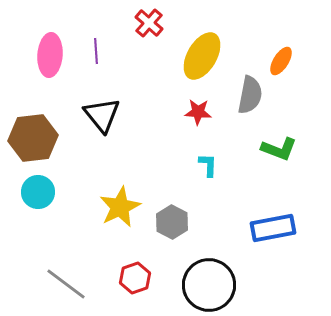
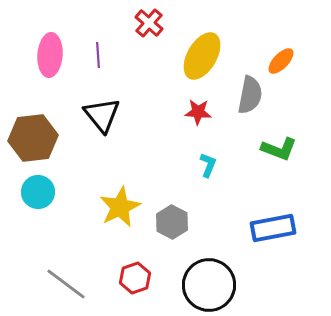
purple line: moved 2 px right, 4 px down
orange ellipse: rotated 12 degrees clockwise
cyan L-shape: rotated 20 degrees clockwise
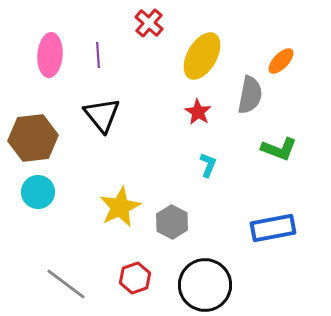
red star: rotated 28 degrees clockwise
black circle: moved 4 px left
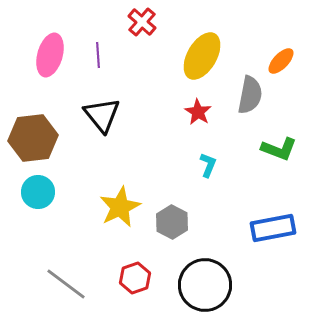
red cross: moved 7 px left, 1 px up
pink ellipse: rotated 12 degrees clockwise
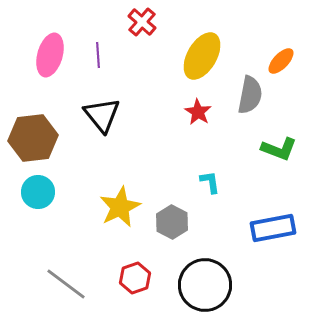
cyan L-shape: moved 2 px right, 17 px down; rotated 30 degrees counterclockwise
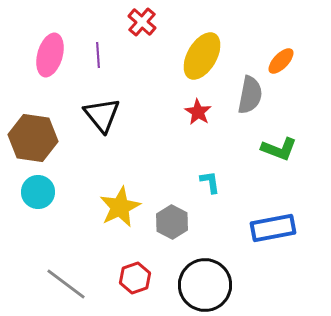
brown hexagon: rotated 15 degrees clockwise
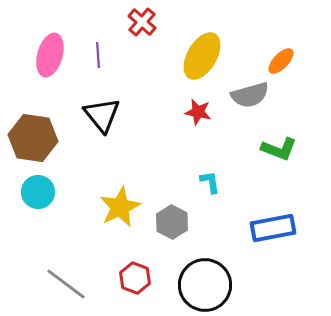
gray semicircle: rotated 63 degrees clockwise
red star: rotated 20 degrees counterclockwise
red hexagon: rotated 20 degrees counterclockwise
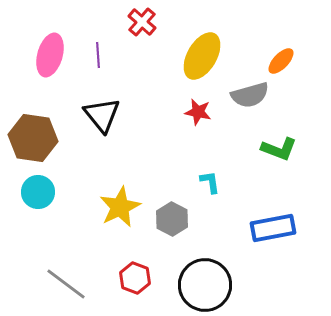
gray hexagon: moved 3 px up
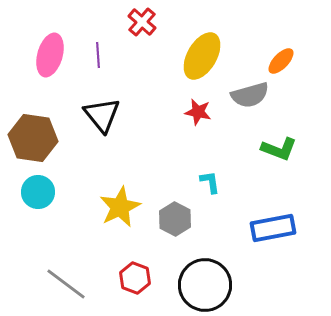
gray hexagon: moved 3 px right
